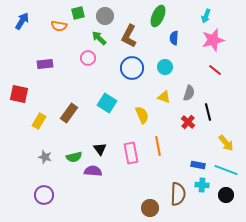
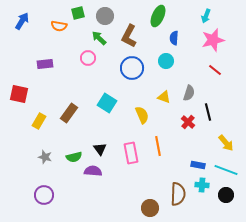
cyan circle: moved 1 px right, 6 px up
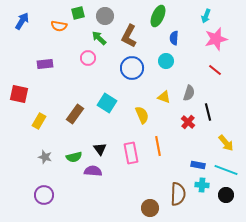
pink star: moved 3 px right, 1 px up
brown rectangle: moved 6 px right, 1 px down
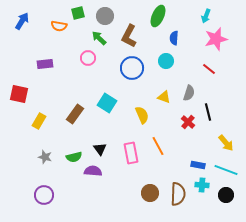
red line: moved 6 px left, 1 px up
orange line: rotated 18 degrees counterclockwise
brown circle: moved 15 px up
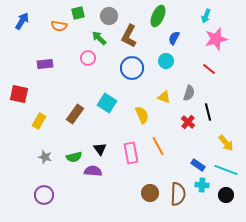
gray circle: moved 4 px right
blue semicircle: rotated 24 degrees clockwise
blue rectangle: rotated 24 degrees clockwise
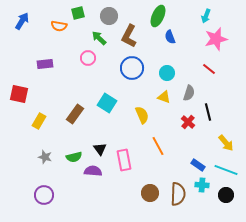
blue semicircle: moved 4 px left, 1 px up; rotated 48 degrees counterclockwise
cyan circle: moved 1 px right, 12 px down
pink rectangle: moved 7 px left, 7 px down
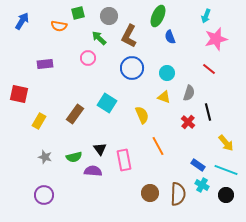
cyan cross: rotated 24 degrees clockwise
